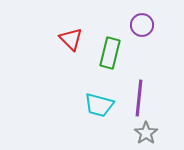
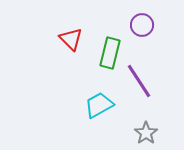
purple line: moved 17 px up; rotated 39 degrees counterclockwise
cyan trapezoid: rotated 136 degrees clockwise
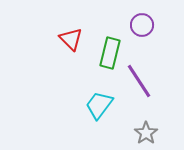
cyan trapezoid: rotated 24 degrees counterclockwise
